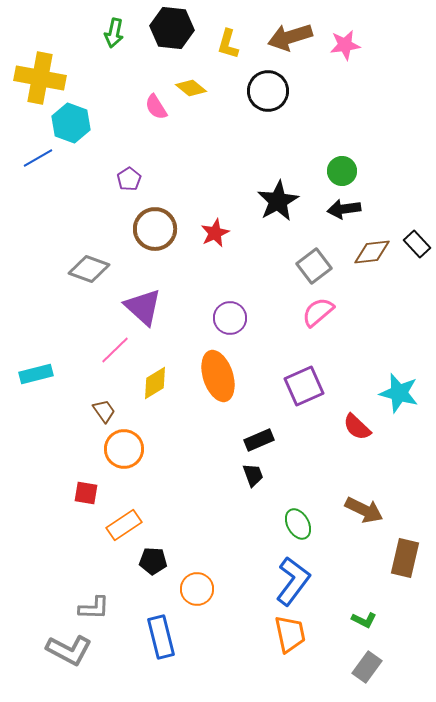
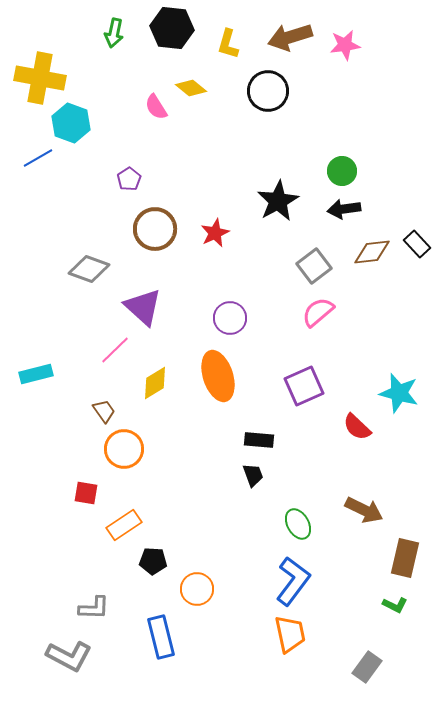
black rectangle at (259, 440): rotated 28 degrees clockwise
green L-shape at (364, 620): moved 31 px right, 15 px up
gray L-shape at (69, 650): moved 6 px down
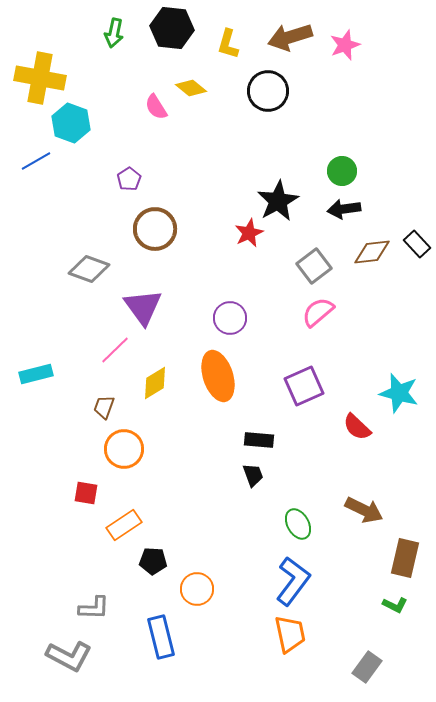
pink star at (345, 45): rotated 12 degrees counterclockwise
blue line at (38, 158): moved 2 px left, 3 px down
red star at (215, 233): moved 34 px right
purple triangle at (143, 307): rotated 12 degrees clockwise
brown trapezoid at (104, 411): moved 4 px up; rotated 125 degrees counterclockwise
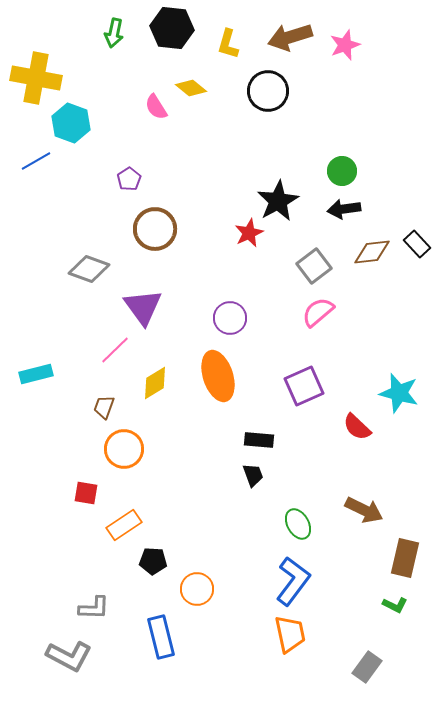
yellow cross at (40, 78): moved 4 px left
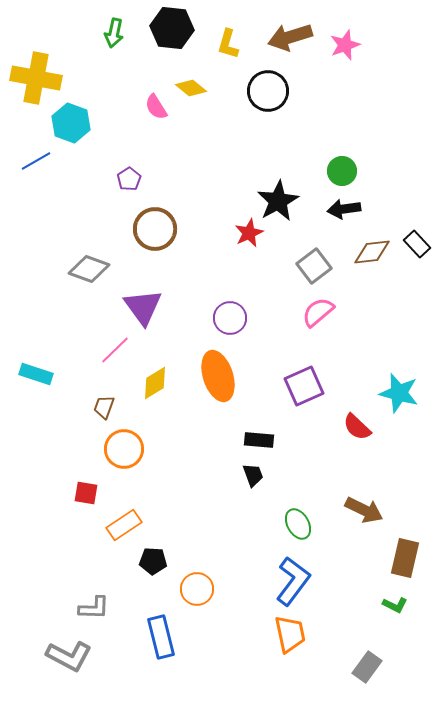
cyan rectangle at (36, 374): rotated 32 degrees clockwise
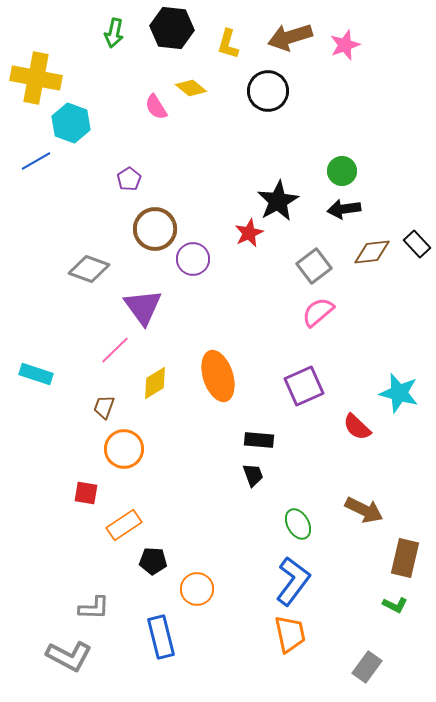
purple circle at (230, 318): moved 37 px left, 59 px up
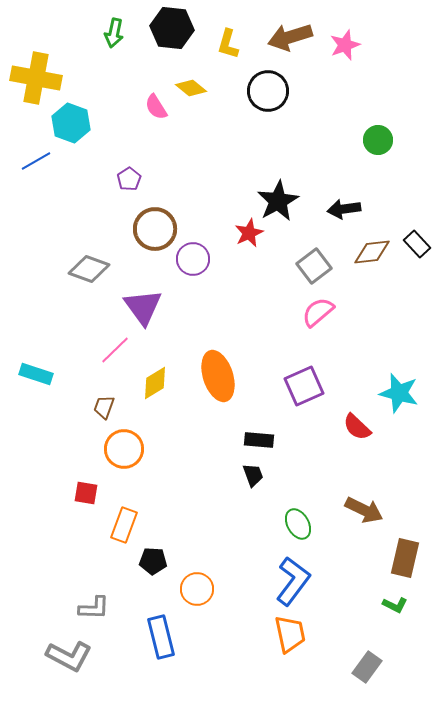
green circle at (342, 171): moved 36 px right, 31 px up
orange rectangle at (124, 525): rotated 36 degrees counterclockwise
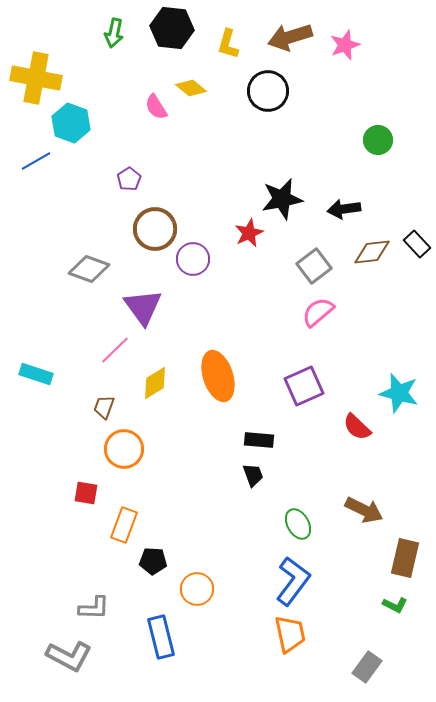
black star at (278, 201): moved 4 px right, 2 px up; rotated 18 degrees clockwise
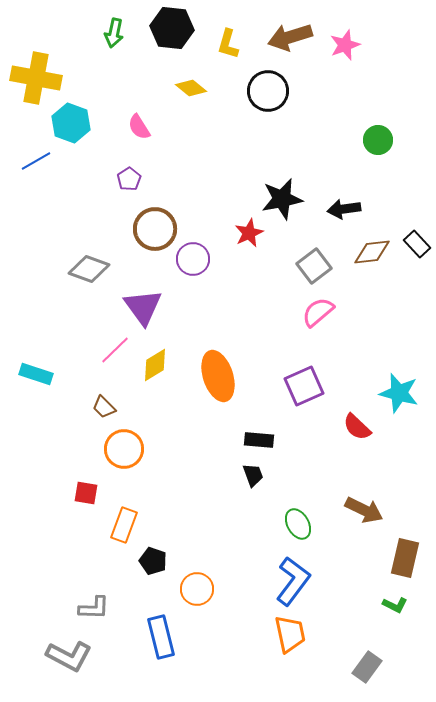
pink semicircle at (156, 107): moved 17 px left, 20 px down
yellow diamond at (155, 383): moved 18 px up
brown trapezoid at (104, 407): rotated 65 degrees counterclockwise
black pentagon at (153, 561): rotated 16 degrees clockwise
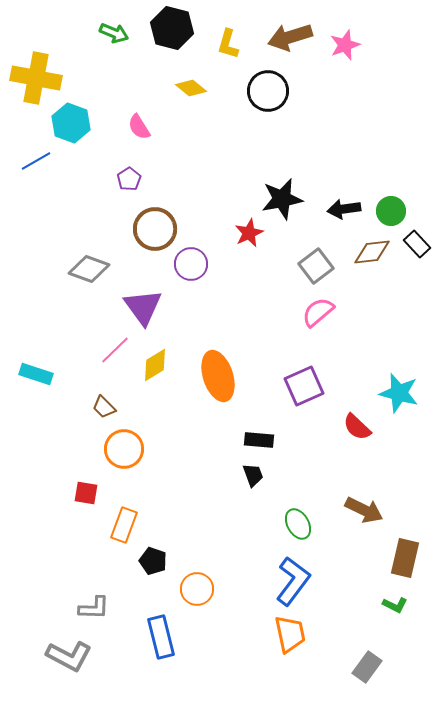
black hexagon at (172, 28): rotated 9 degrees clockwise
green arrow at (114, 33): rotated 80 degrees counterclockwise
green circle at (378, 140): moved 13 px right, 71 px down
purple circle at (193, 259): moved 2 px left, 5 px down
gray square at (314, 266): moved 2 px right
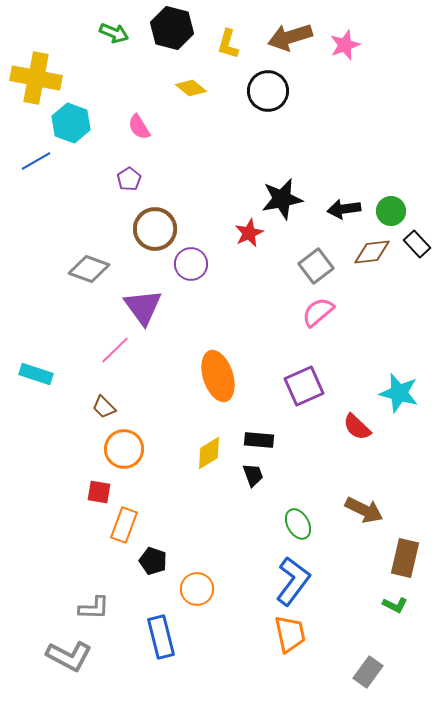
yellow diamond at (155, 365): moved 54 px right, 88 px down
red square at (86, 493): moved 13 px right, 1 px up
gray rectangle at (367, 667): moved 1 px right, 5 px down
